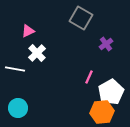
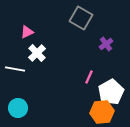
pink triangle: moved 1 px left, 1 px down
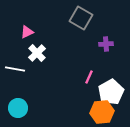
purple cross: rotated 32 degrees clockwise
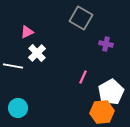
purple cross: rotated 16 degrees clockwise
white line: moved 2 px left, 3 px up
pink line: moved 6 px left
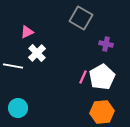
white pentagon: moved 9 px left, 15 px up
